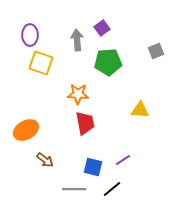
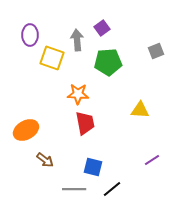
yellow square: moved 11 px right, 5 px up
purple line: moved 29 px right
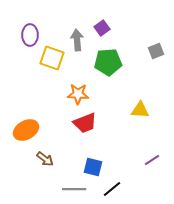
red trapezoid: rotated 80 degrees clockwise
brown arrow: moved 1 px up
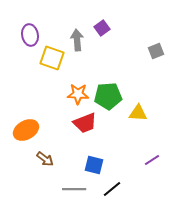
purple ellipse: rotated 10 degrees counterclockwise
green pentagon: moved 34 px down
yellow triangle: moved 2 px left, 3 px down
blue square: moved 1 px right, 2 px up
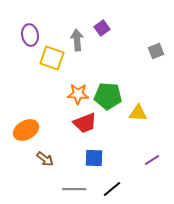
green pentagon: rotated 8 degrees clockwise
blue square: moved 7 px up; rotated 12 degrees counterclockwise
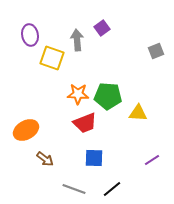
gray line: rotated 20 degrees clockwise
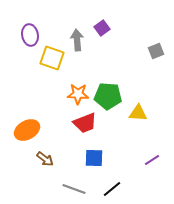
orange ellipse: moved 1 px right
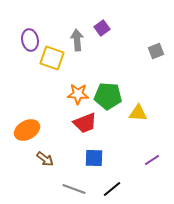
purple ellipse: moved 5 px down
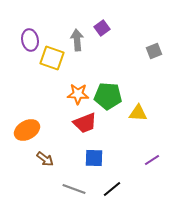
gray square: moved 2 px left
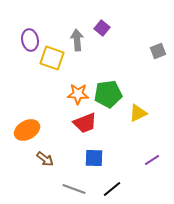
purple square: rotated 14 degrees counterclockwise
gray square: moved 4 px right
green pentagon: moved 2 px up; rotated 12 degrees counterclockwise
yellow triangle: rotated 30 degrees counterclockwise
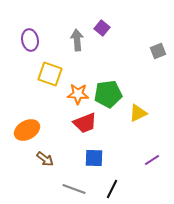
yellow square: moved 2 px left, 16 px down
black line: rotated 24 degrees counterclockwise
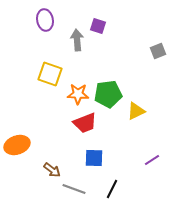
purple square: moved 4 px left, 2 px up; rotated 21 degrees counterclockwise
purple ellipse: moved 15 px right, 20 px up
yellow triangle: moved 2 px left, 2 px up
orange ellipse: moved 10 px left, 15 px down; rotated 10 degrees clockwise
brown arrow: moved 7 px right, 11 px down
